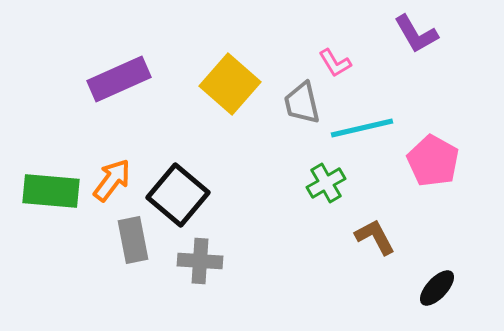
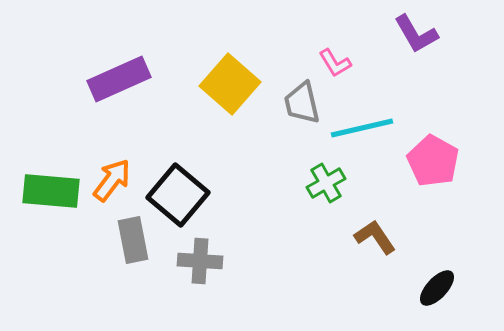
brown L-shape: rotated 6 degrees counterclockwise
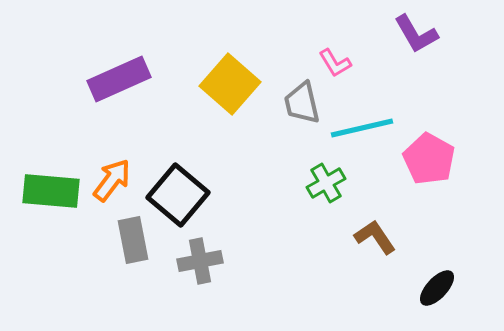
pink pentagon: moved 4 px left, 2 px up
gray cross: rotated 15 degrees counterclockwise
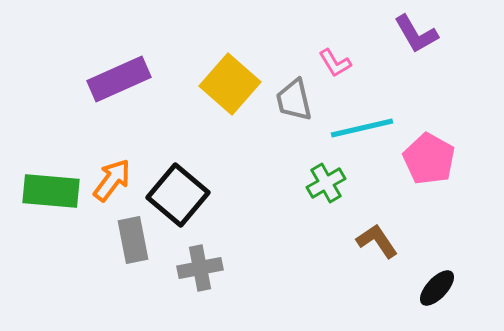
gray trapezoid: moved 8 px left, 3 px up
brown L-shape: moved 2 px right, 4 px down
gray cross: moved 7 px down
